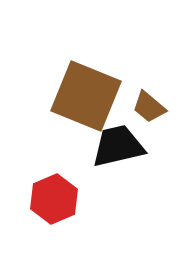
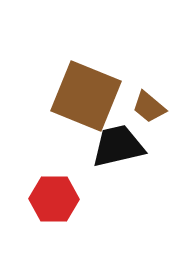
red hexagon: rotated 24 degrees clockwise
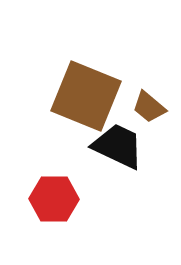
black trapezoid: rotated 38 degrees clockwise
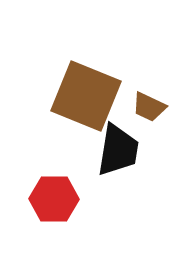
brown trapezoid: rotated 15 degrees counterclockwise
black trapezoid: moved 4 px down; rotated 74 degrees clockwise
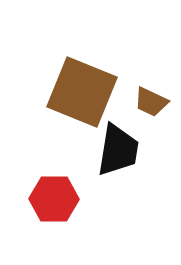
brown square: moved 4 px left, 4 px up
brown trapezoid: moved 2 px right, 5 px up
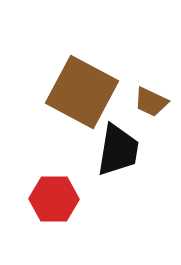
brown square: rotated 6 degrees clockwise
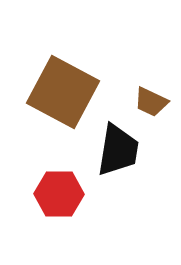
brown square: moved 19 px left
red hexagon: moved 5 px right, 5 px up
